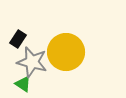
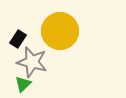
yellow circle: moved 6 px left, 21 px up
green triangle: rotated 42 degrees clockwise
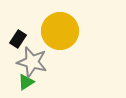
green triangle: moved 3 px right, 2 px up; rotated 12 degrees clockwise
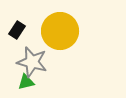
black rectangle: moved 1 px left, 9 px up
green triangle: rotated 18 degrees clockwise
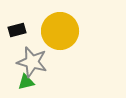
black rectangle: rotated 42 degrees clockwise
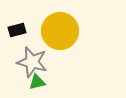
green triangle: moved 11 px right
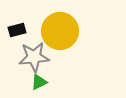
gray star: moved 2 px right, 5 px up; rotated 20 degrees counterclockwise
green triangle: moved 2 px right; rotated 12 degrees counterclockwise
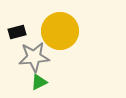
black rectangle: moved 2 px down
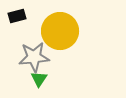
black rectangle: moved 16 px up
green triangle: moved 3 px up; rotated 30 degrees counterclockwise
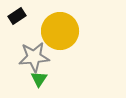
black rectangle: rotated 18 degrees counterclockwise
